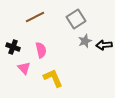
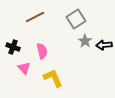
gray star: rotated 16 degrees counterclockwise
pink semicircle: moved 1 px right, 1 px down
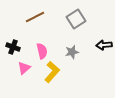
gray star: moved 13 px left, 11 px down; rotated 24 degrees clockwise
pink triangle: rotated 32 degrees clockwise
yellow L-shape: moved 1 px left, 6 px up; rotated 65 degrees clockwise
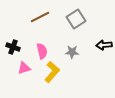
brown line: moved 5 px right
gray star: rotated 16 degrees clockwise
pink triangle: rotated 24 degrees clockwise
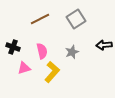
brown line: moved 2 px down
gray star: rotated 24 degrees counterclockwise
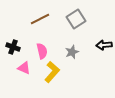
pink triangle: rotated 40 degrees clockwise
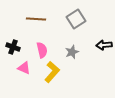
brown line: moved 4 px left; rotated 30 degrees clockwise
pink semicircle: moved 1 px up
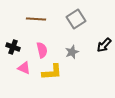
black arrow: rotated 42 degrees counterclockwise
yellow L-shape: rotated 45 degrees clockwise
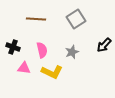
pink triangle: rotated 16 degrees counterclockwise
yellow L-shape: rotated 30 degrees clockwise
